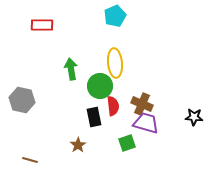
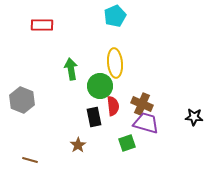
gray hexagon: rotated 10 degrees clockwise
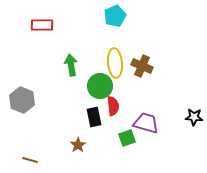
green arrow: moved 4 px up
brown cross: moved 38 px up
green square: moved 5 px up
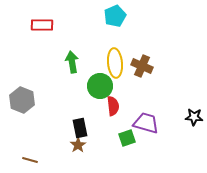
green arrow: moved 1 px right, 3 px up
black rectangle: moved 14 px left, 11 px down
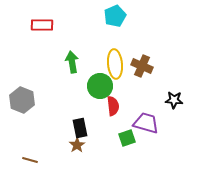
yellow ellipse: moved 1 px down
black star: moved 20 px left, 17 px up
brown star: moved 1 px left
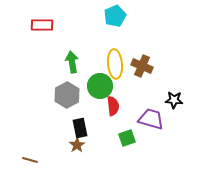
gray hexagon: moved 45 px right, 5 px up; rotated 10 degrees clockwise
purple trapezoid: moved 5 px right, 4 px up
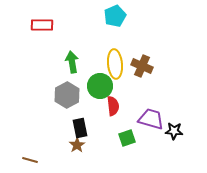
black star: moved 31 px down
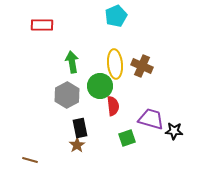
cyan pentagon: moved 1 px right
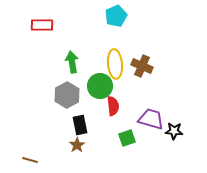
black rectangle: moved 3 px up
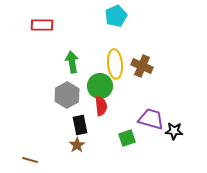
red semicircle: moved 12 px left
